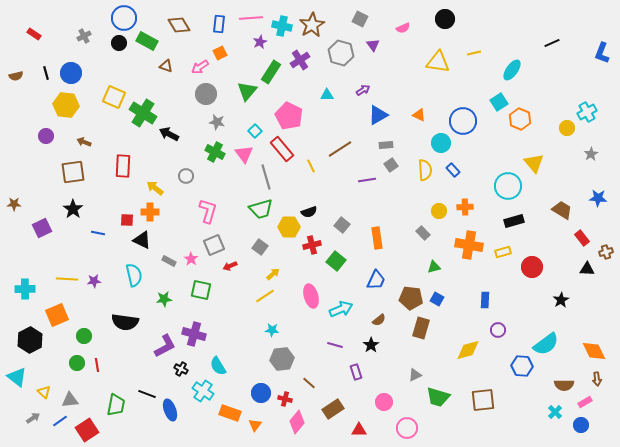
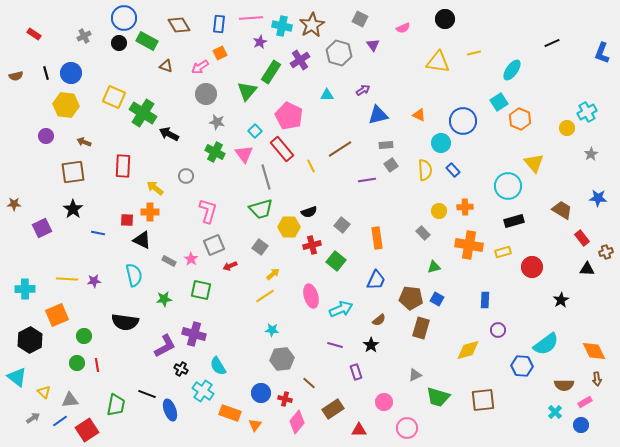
gray hexagon at (341, 53): moved 2 px left
blue triangle at (378, 115): rotated 15 degrees clockwise
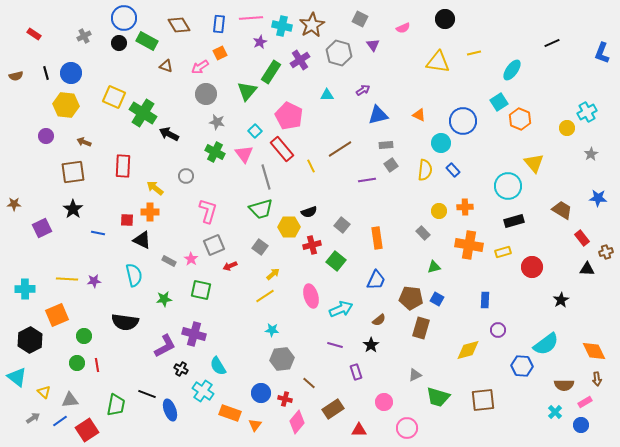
yellow semicircle at (425, 170): rotated 10 degrees clockwise
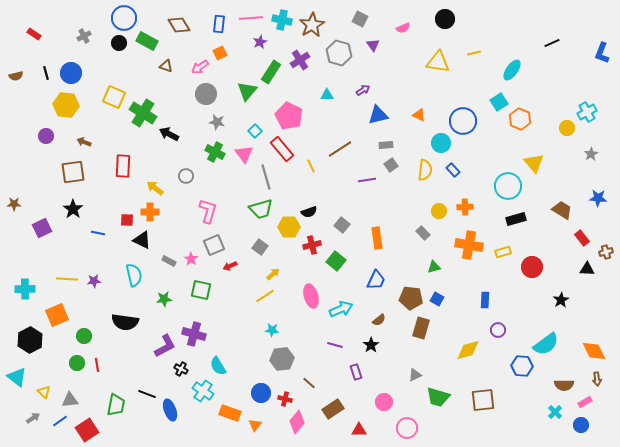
cyan cross at (282, 26): moved 6 px up
black rectangle at (514, 221): moved 2 px right, 2 px up
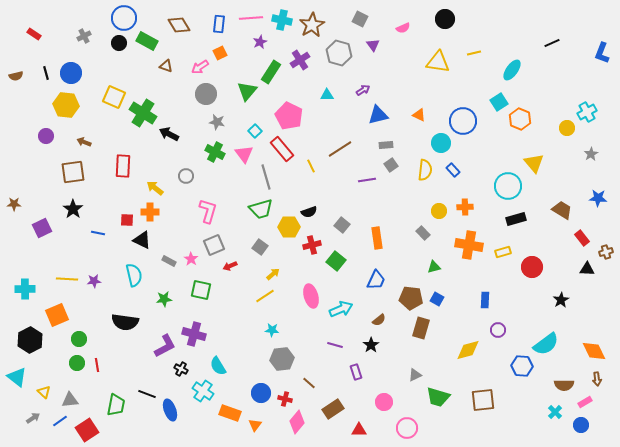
green circle at (84, 336): moved 5 px left, 3 px down
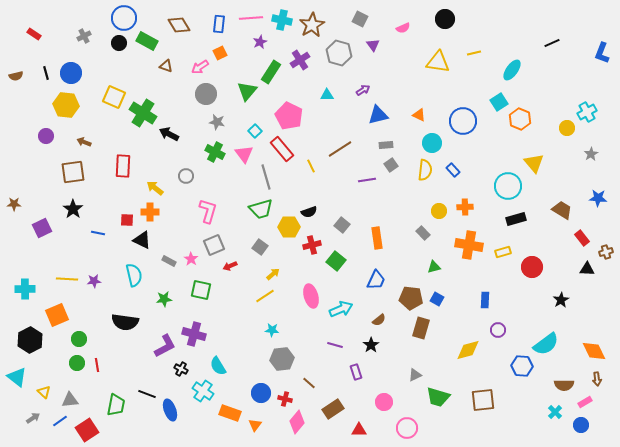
cyan circle at (441, 143): moved 9 px left
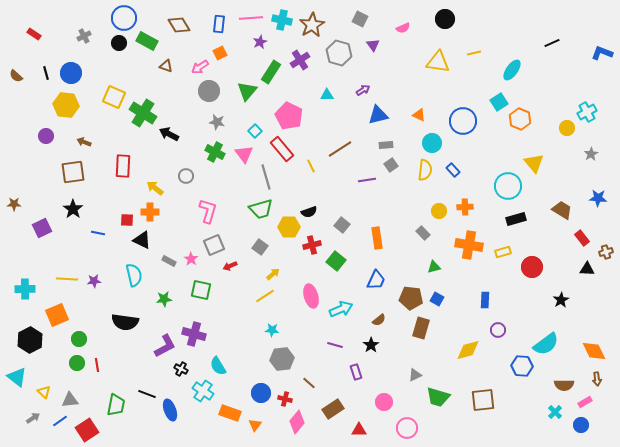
blue L-shape at (602, 53): rotated 90 degrees clockwise
brown semicircle at (16, 76): rotated 56 degrees clockwise
gray circle at (206, 94): moved 3 px right, 3 px up
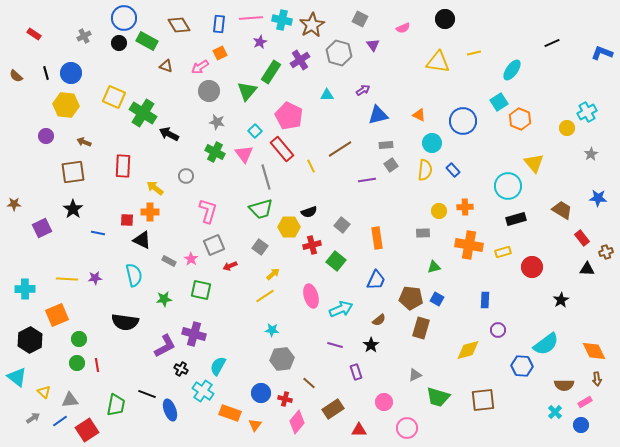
gray rectangle at (423, 233): rotated 48 degrees counterclockwise
purple star at (94, 281): moved 1 px right, 3 px up
cyan semicircle at (218, 366): rotated 60 degrees clockwise
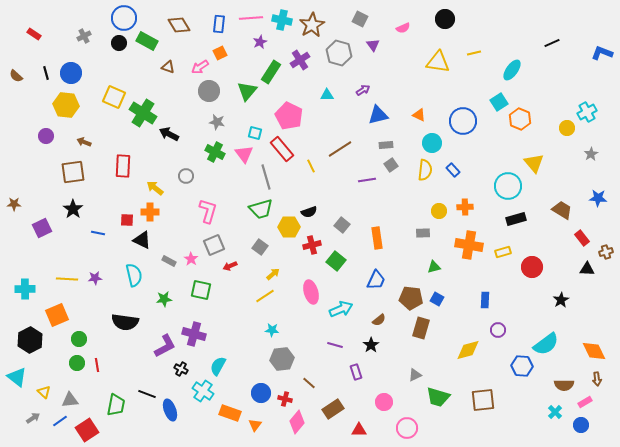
brown triangle at (166, 66): moved 2 px right, 1 px down
cyan square at (255, 131): moved 2 px down; rotated 32 degrees counterclockwise
pink ellipse at (311, 296): moved 4 px up
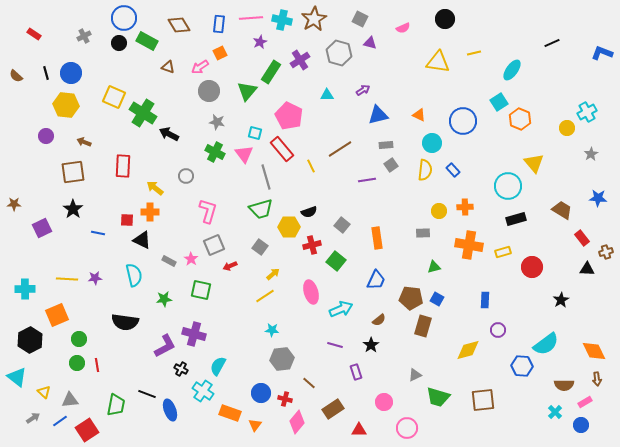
brown star at (312, 25): moved 2 px right, 6 px up
purple triangle at (373, 45): moved 3 px left, 2 px up; rotated 40 degrees counterclockwise
brown rectangle at (421, 328): moved 2 px right, 2 px up
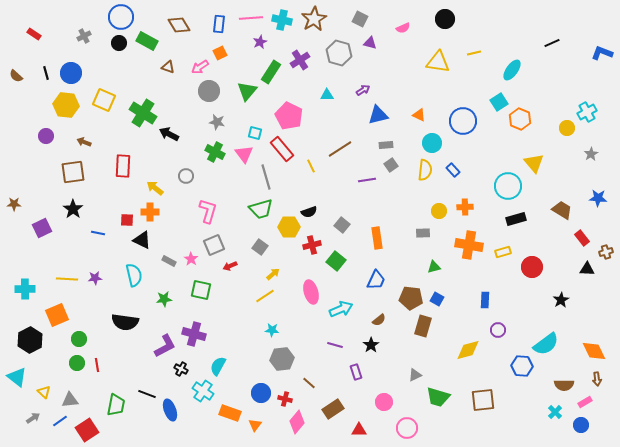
blue circle at (124, 18): moved 3 px left, 1 px up
yellow square at (114, 97): moved 10 px left, 3 px down
